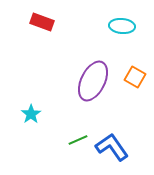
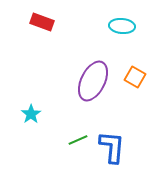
blue L-shape: rotated 40 degrees clockwise
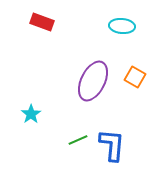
blue L-shape: moved 2 px up
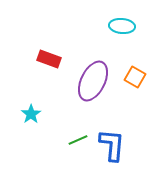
red rectangle: moved 7 px right, 37 px down
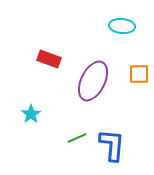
orange square: moved 4 px right, 3 px up; rotated 30 degrees counterclockwise
green line: moved 1 px left, 2 px up
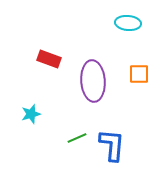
cyan ellipse: moved 6 px right, 3 px up
purple ellipse: rotated 30 degrees counterclockwise
cyan star: rotated 18 degrees clockwise
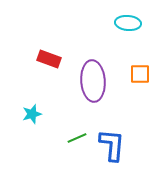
orange square: moved 1 px right
cyan star: moved 1 px right
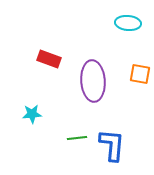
orange square: rotated 10 degrees clockwise
cyan star: rotated 12 degrees clockwise
green line: rotated 18 degrees clockwise
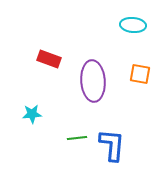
cyan ellipse: moved 5 px right, 2 px down
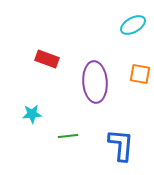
cyan ellipse: rotated 35 degrees counterclockwise
red rectangle: moved 2 px left
purple ellipse: moved 2 px right, 1 px down
green line: moved 9 px left, 2 px up
blue L-shape: moved 9 px right
